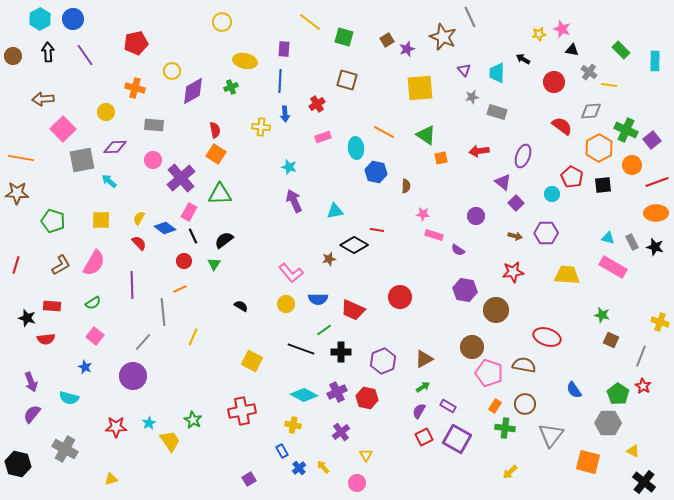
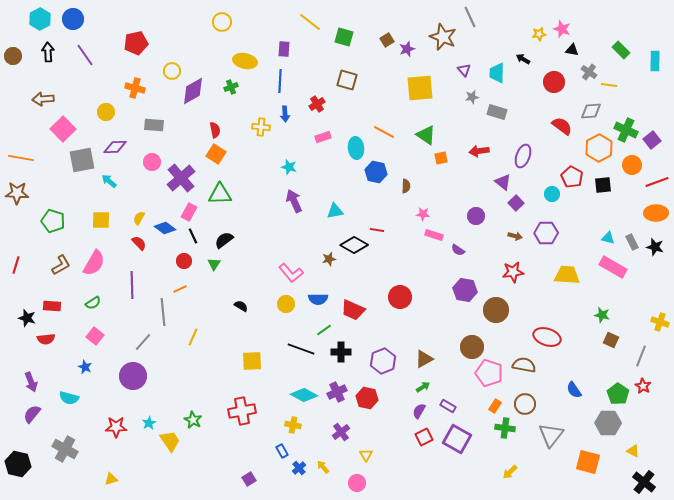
pink circle at (153, 160): moved 1 px left, 2 px down
yellow square at (252, 361): rotated 30 degrees counterclockwise
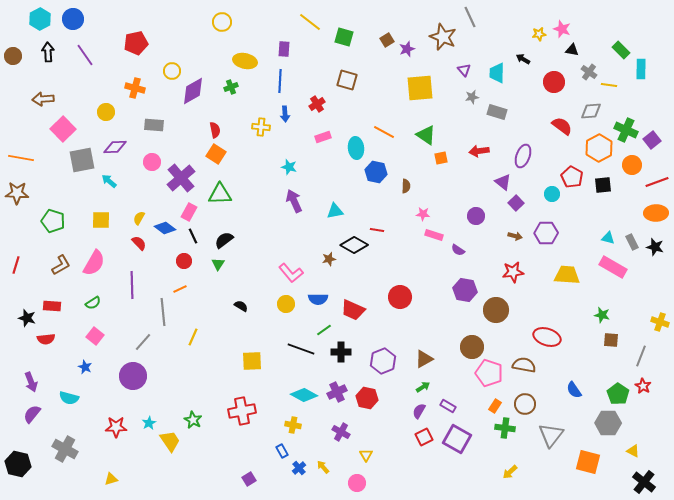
cyan rectangle at (655, 61): moved 14 px left, 8 px down
green triangle at (214, 264): moved 4 px right
brown square at (611, 340): rotated 21 degrees counterclockwise
purple cross at (341, 432): rotated 24 degrees counterclockwise
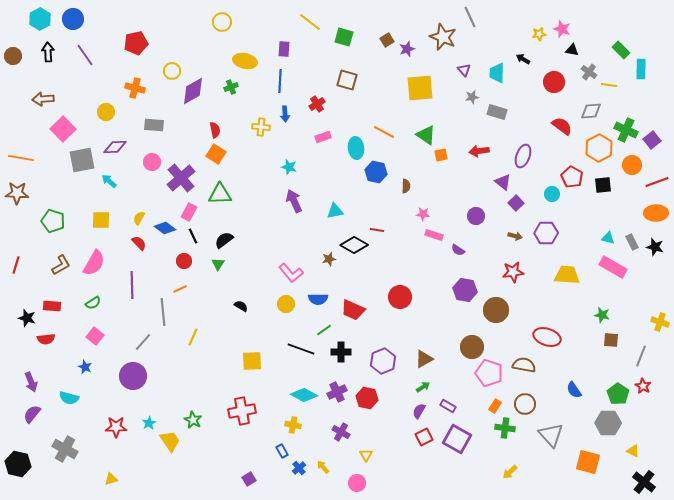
orange square at (441, 158): moved 3 px up
gray triangle at (551, 435): rotated 20 degrees counterclockwise
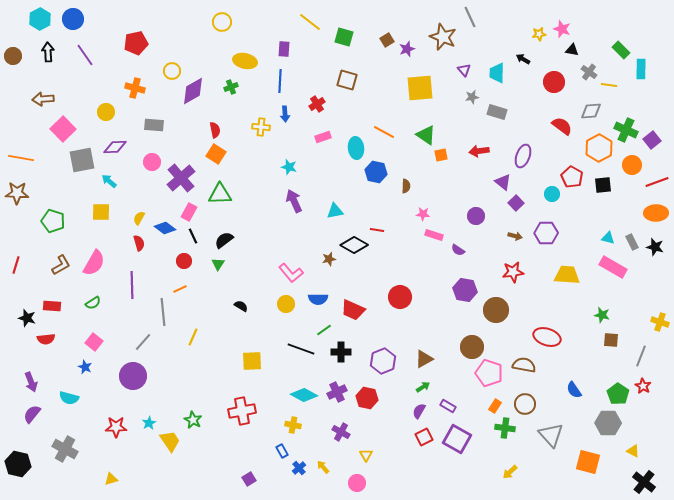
yellow square at (101, 220): moved 8 px up
red semicircle at (139, 243): rotated 28 degrees clockwise
pink square at (95, 336): moved 1 px left, 6 px down
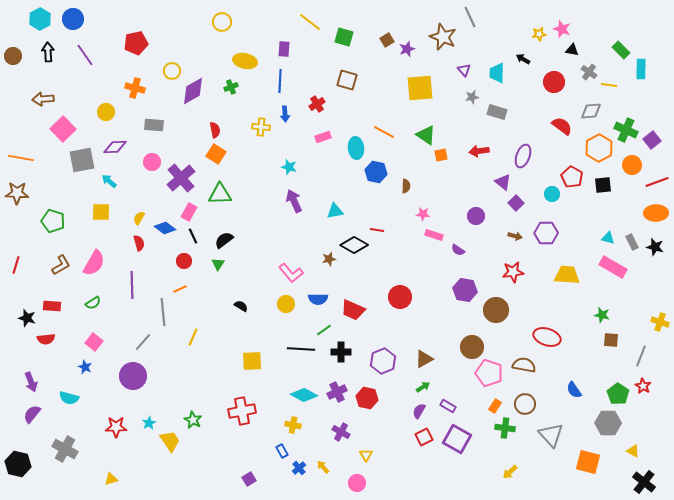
black line at (301, 349): rotated 16 degrees counterclockwise
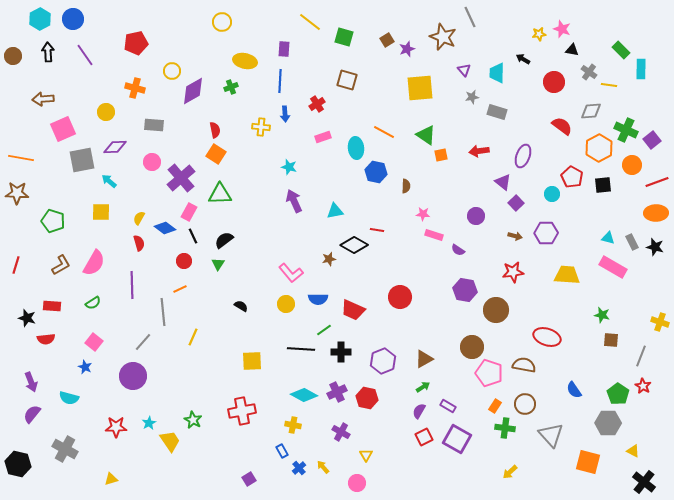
pink square at (63, 129): rotated 20 degrees clockwise
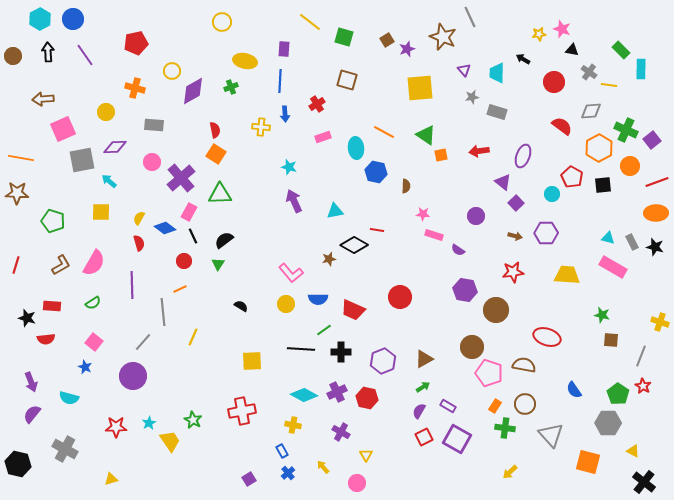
orange circle at (632, 165): moved 2 px left, 1 px down
blue cross at (299, 468): moved 11 px left, 5 px down
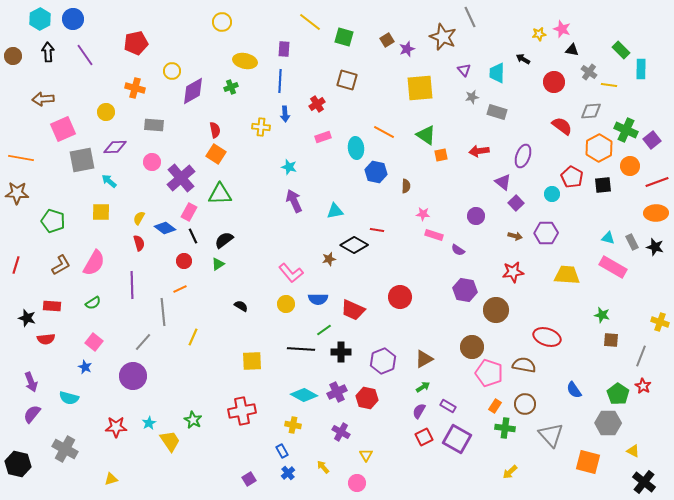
green triangle at (218, 264): rotated 24 degrees clockwise
